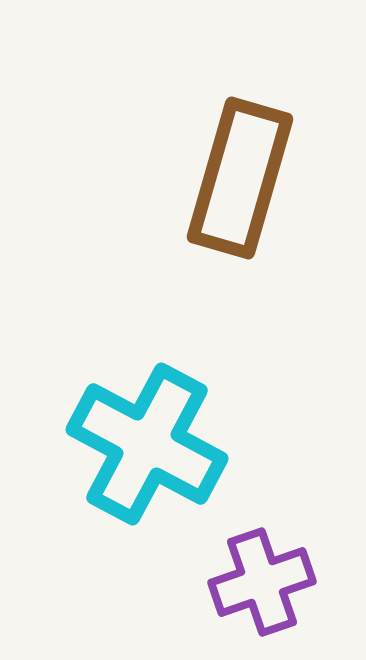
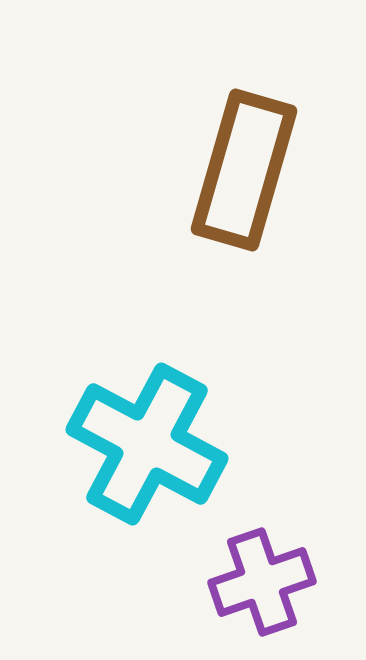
brown rectangle: moved 4 px right, 8 px up
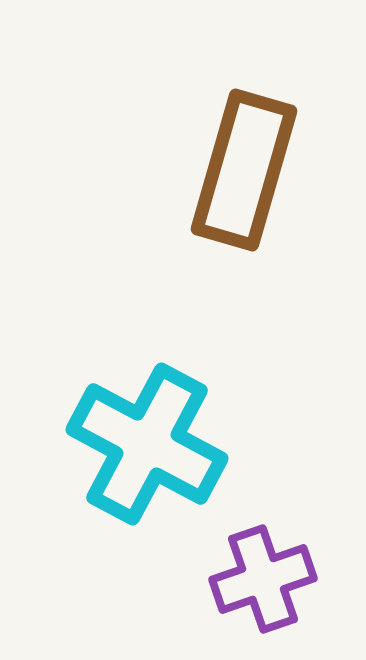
purple cross: moved 1 px right, 3 px up
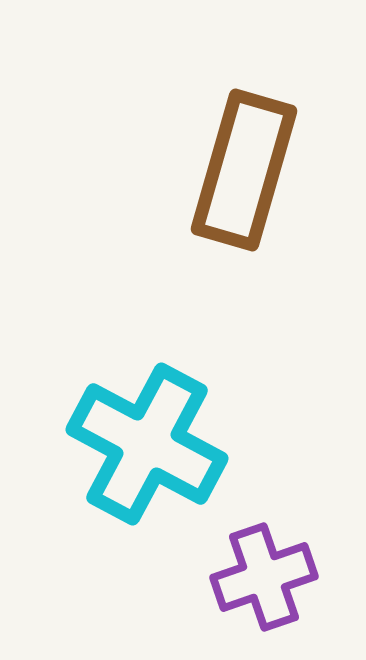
purple cross: moved 1 px right, 2 px up
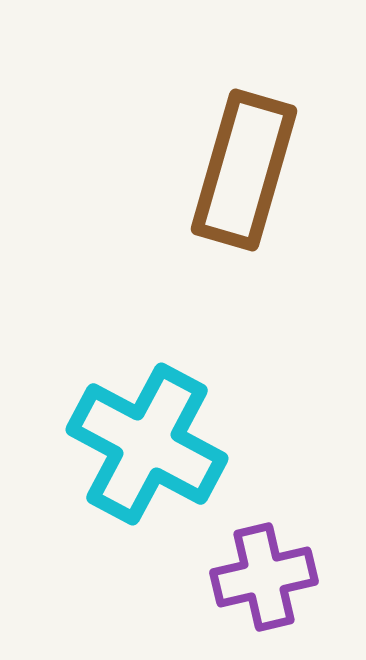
purple cross: rotated 6 degrees clockwise
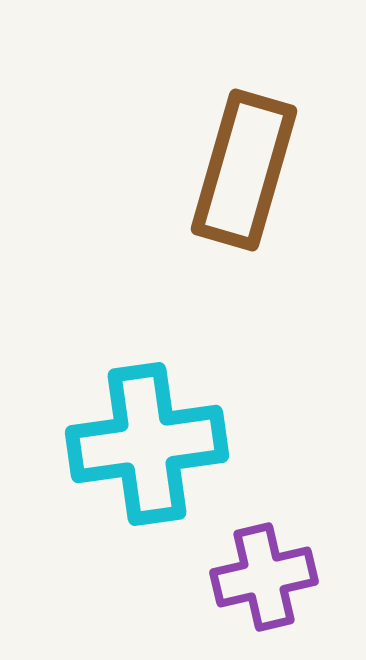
cyan cross: rotated 36 degrees counterclockwise
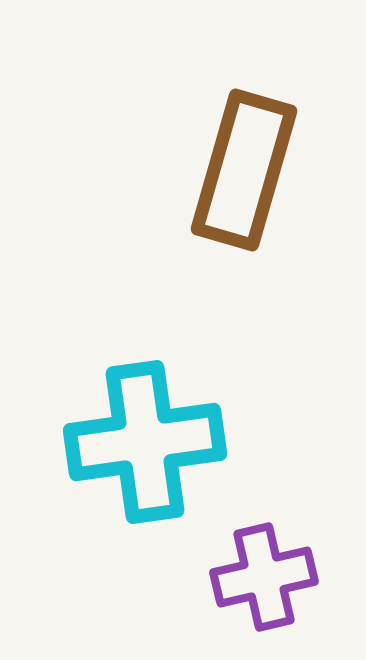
cyan cross: moved 2 px left, 2 px up
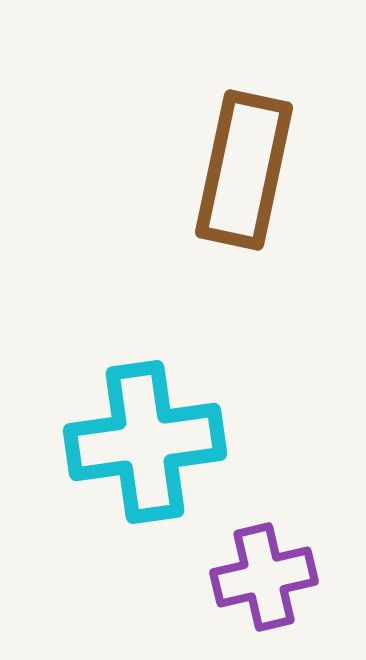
brown rectangle: rotated 4 degrees counterclockwise
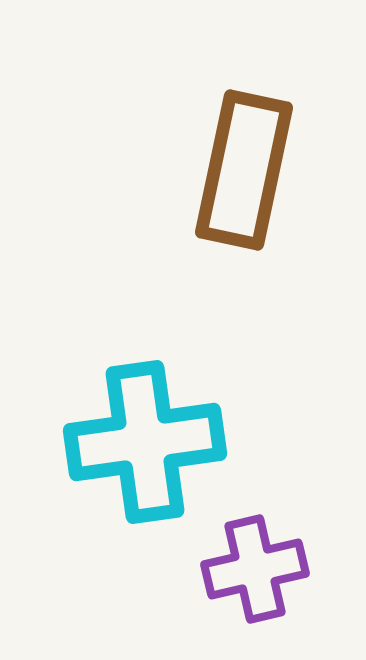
purple cross: moved 9 px left, 8 px up
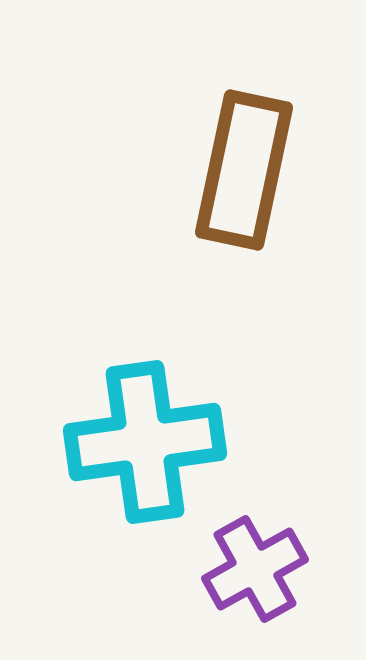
purple cross: rotated 16 degrees counterclockwise
